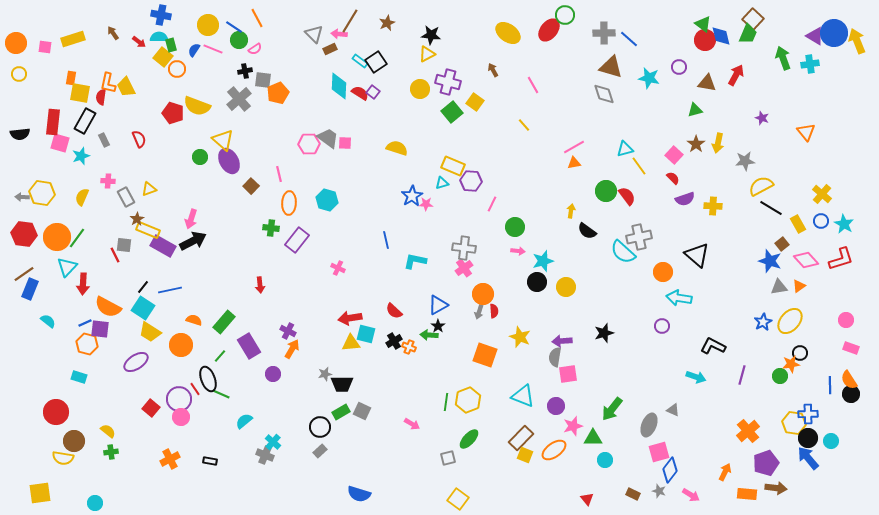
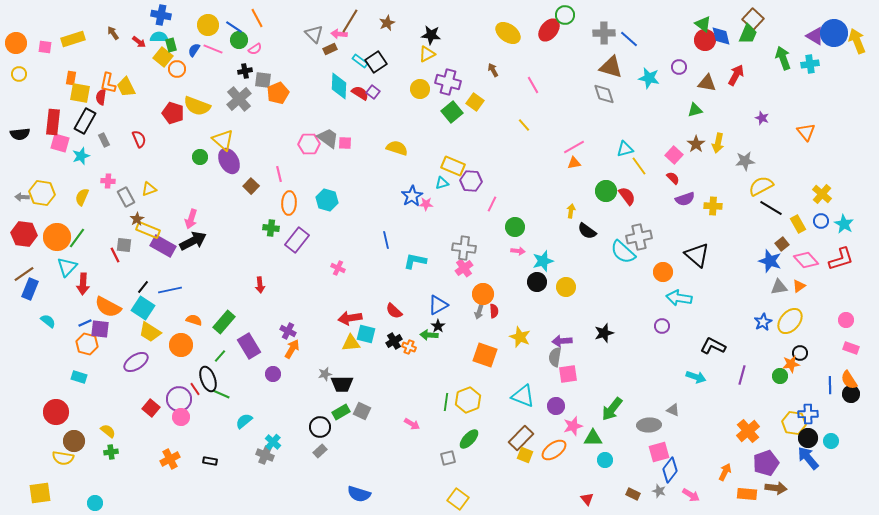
gray ellipse at (649, 425): rotated 65 degrees clockwise
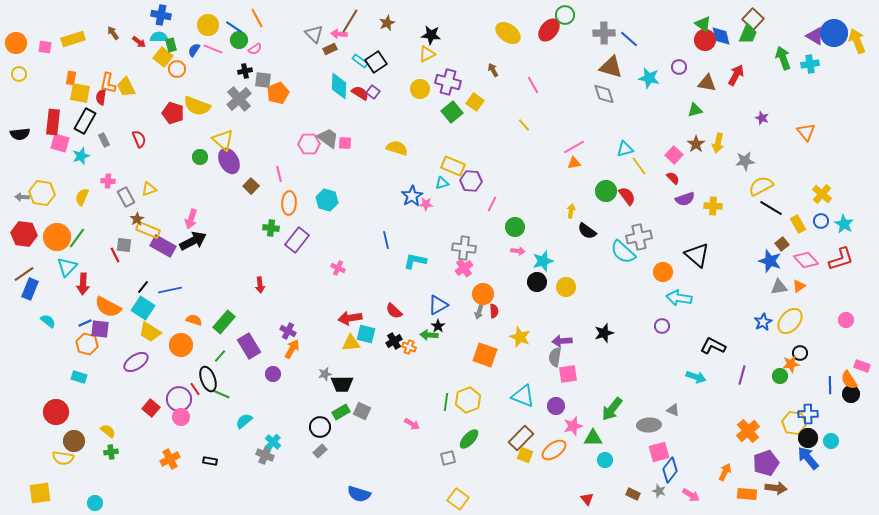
pink rectangle at (851, 348): moved 11 px right, 18 px down
